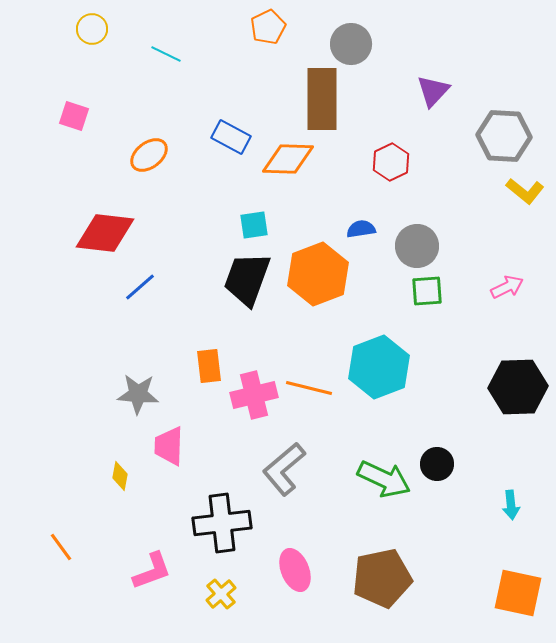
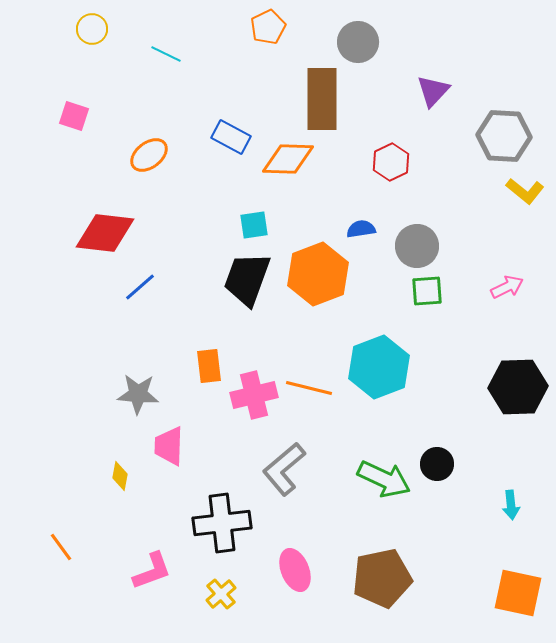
gray circle at (351, 44): moved 7 px right, 2 px up
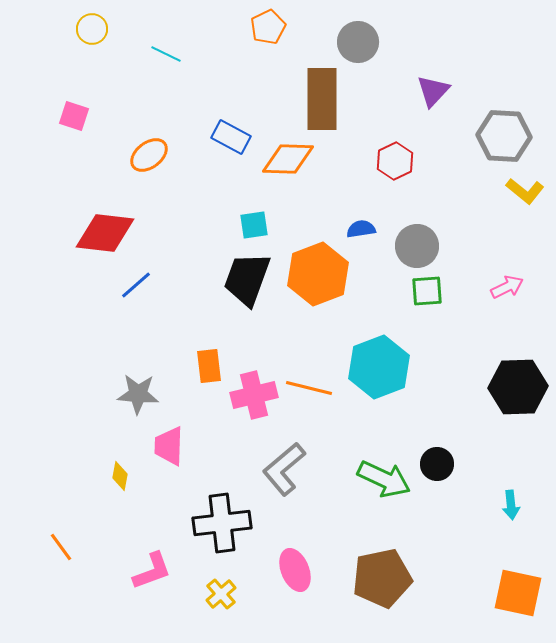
red hexagon at (391, 162): moved 4 px right, 1 px up
blue line at (140, 287): moved 4 px left, 2 px up
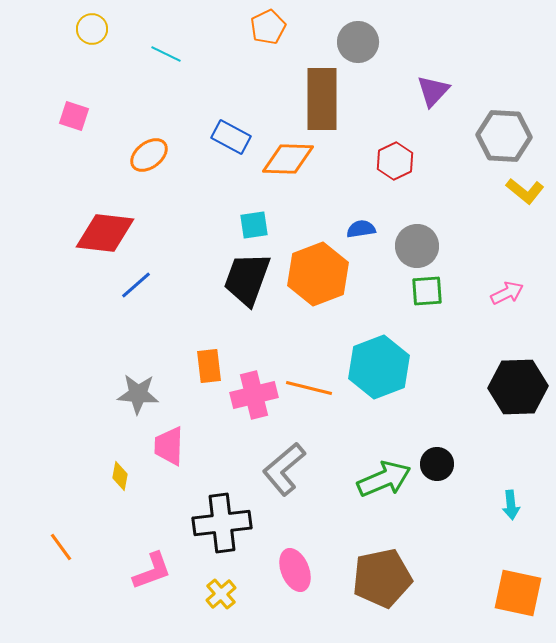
pink arrow at (507, 287): moved 6 px down
green arrow at (384, 479): rotated 48 degrees counterclockwise
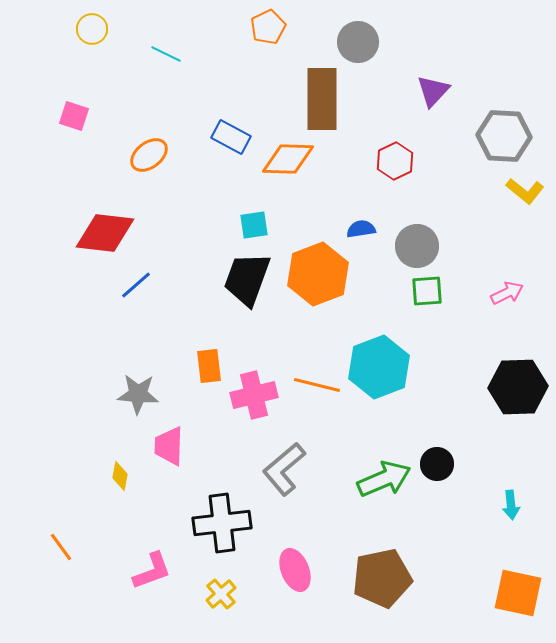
orange line at (309, 388): moved 8 px right, 3 px up
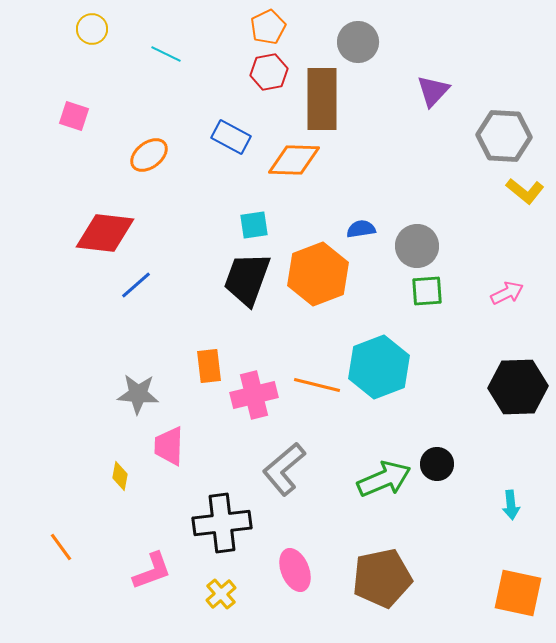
orange diamond at (288, 159): moved 6 px right, 1 px down
red hexagon at (395, 161): moved 126 px left, 89 px up; rotated 15 degrees clockwise
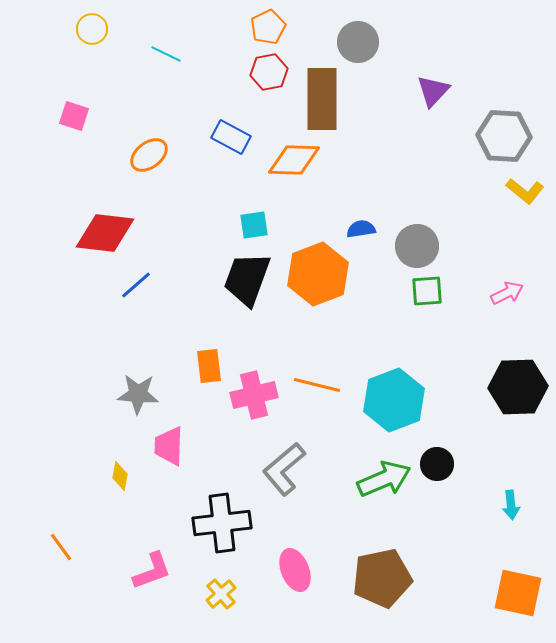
cyan hexagon at (379, 367): moved 15 px right, 33 px down
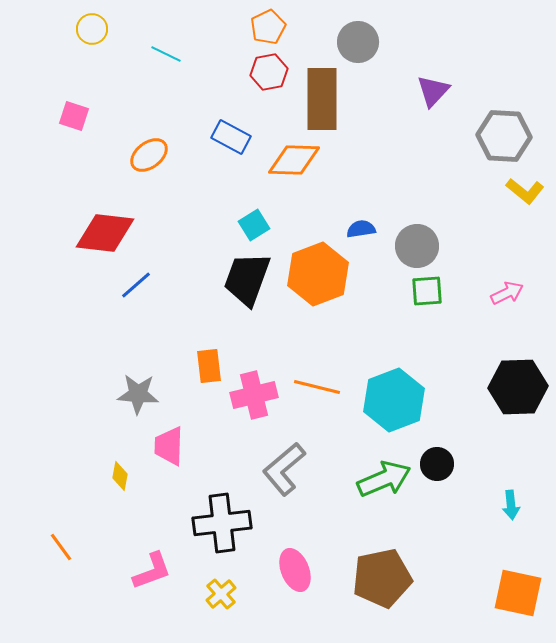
cyan square at (254, 225): rotated 24 degrees counterclockwise
orange line at (317, 385): moved 2 px down
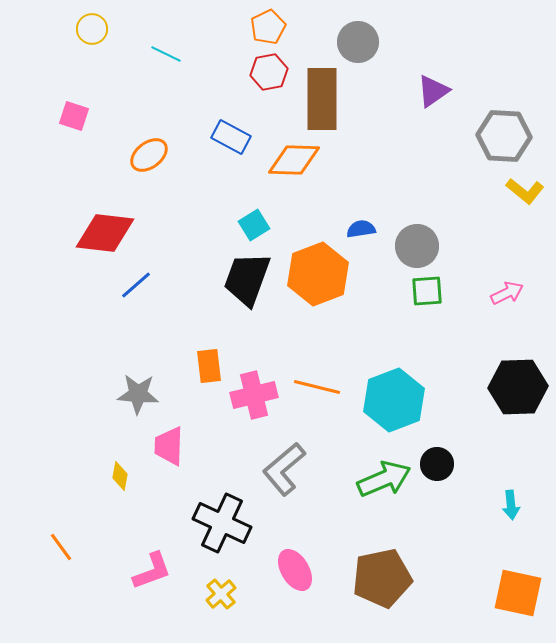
purple triangle at (433, 91): rotated 12 degrees clockwise
black cross at (222, 523): rotated 32 degrees clockwise
pink ellipse at (295, 570): rotated 9 degrees counterclockwise
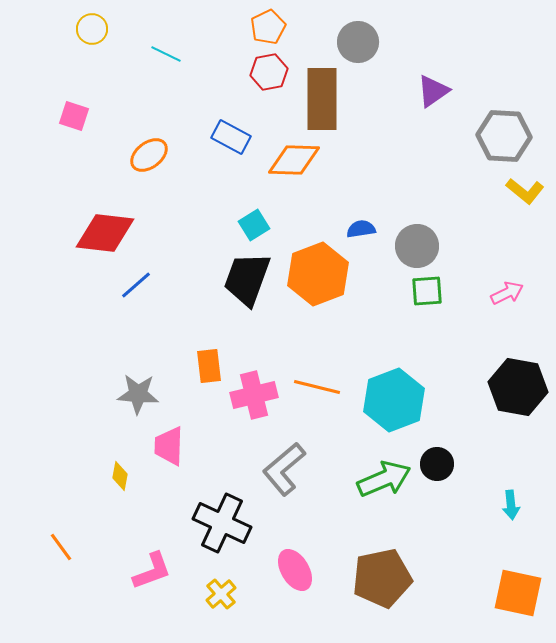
black hexagon at (518, 387): rotated 12 degrees clockwise
